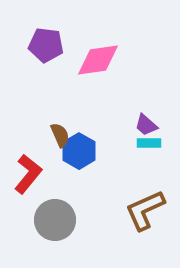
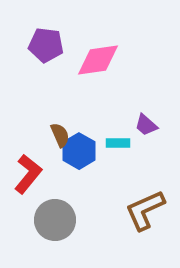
cyan rectangle: moved 31 px left
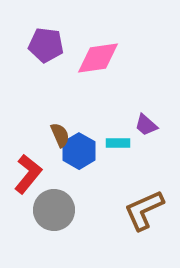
pink diamond: moved 2 px up
brown L-shape: moved 1 px left
gray circle: moved 1 px left, 10 px up
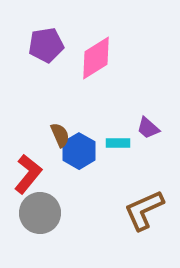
purple pentagon: rotated 16 degrees counterclockwise
pink diamond: moved 2 px left; rotated 24 degrees counterclockwise
purple trapezoid: moved 2 px right, 3 px down
gray circle: moved 14 px left, 3 px down
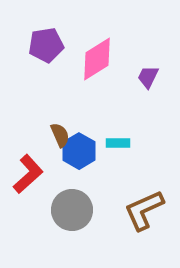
pink diamond: moved 1 px right, 1 px down
purple trapezoid: moved 51 px up; rotated 75 degrees clockwise
red L-shape: rotated 9 degrees clockwise
gray circle: moved 32 px right, 3 px up
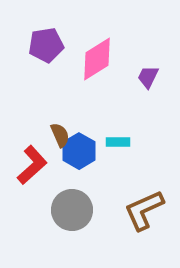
cyan rectangle: moved 1 px up
red L-shape: moved 4 px right, 9 px up
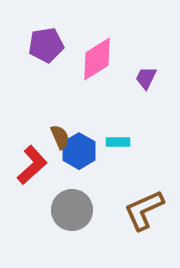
purple trapezoid: moved 2 px left, 1 px down
brown semicircle: moved 2 px down
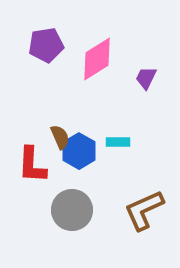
red L-shape: rotated 135 degrees clockwise
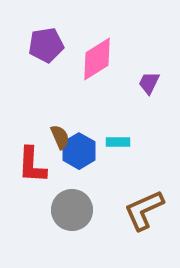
purple trapezoid: moved 3 px right, 5 px down
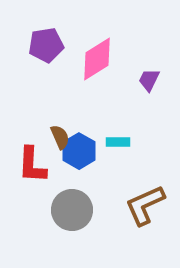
purple trapezoid: moved 3 px up
brown L-shape: moved 1 px right, 5 px up
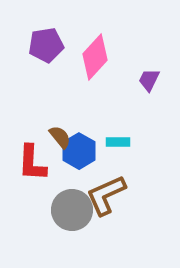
pink diamond: moved 2 px left, 2 px up; rotated 15 degrees counterclockwise
brown semicircle: rotated 15 degrees counterclockwise
red L-shape: moved 2 px up
brown L-shape: moved 39 px left, 10 px up
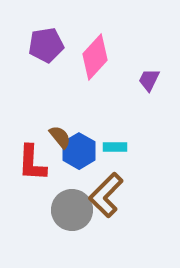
cyan rectangle: moved 3 px left, 5 px down
brown L-shape: rotated 21 degrees counterclockwise
